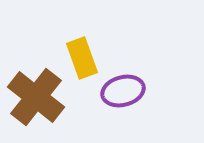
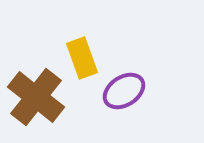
purple ellipse: moved 1 px right; rotated 18 degrees counterclockwise
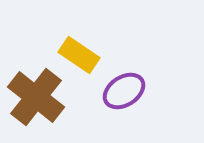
yellow rectangle: moved 3 px left, 3 px up; rotated 36 degrees counterclockwise
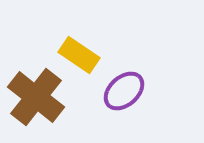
purple ellipse: rotated 9 degrees counterclockwise
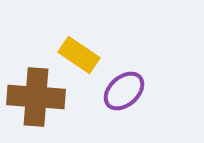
brown cross: rotated 34 degrees counterclockwise
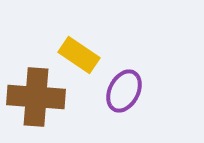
purple ellipse: rotated 21 degrees counterclockwise
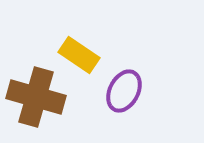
brown cross: rotated 12 degrees clockwise
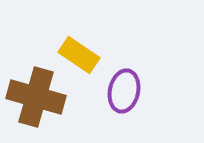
purple ellipse: rotated 15 degrees counterclockwise
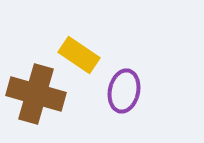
brown cross: moved 3 px up
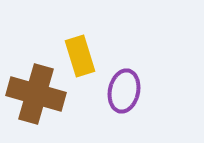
yellow rectangle: moved 1 px right, 1 px down; rotated 39 degrees clockwise
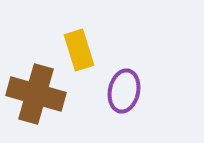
yellow rectangle: moved 1 px left, 6 px up
